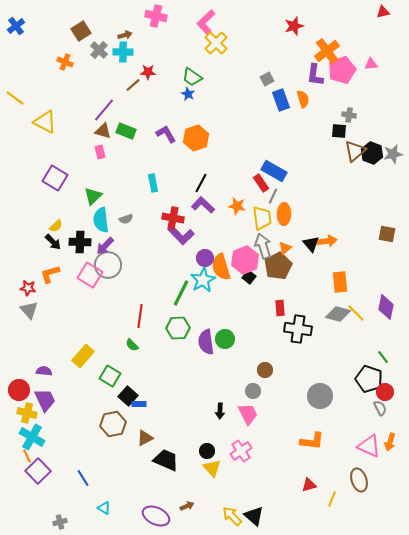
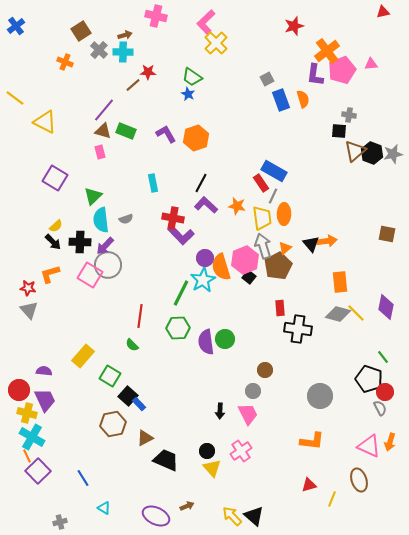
purple L-shape at (203, 205): moved 3 px right
blue rectangle at (139, 404): rotated 48 degrees clockwise
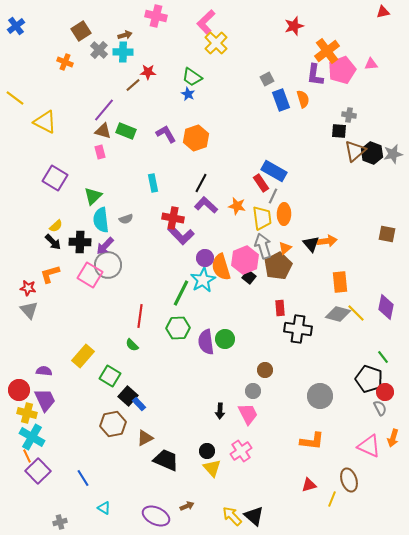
orange arrow at (390, 442): moved 3 px right, 4 px up
brown ellipse at (359, 480): moved 10 px left
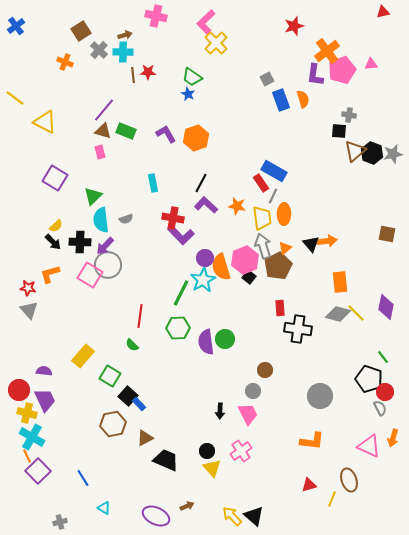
brown line at (133, 85): moved 10 px up; rotated 56 degrees counterclockwise
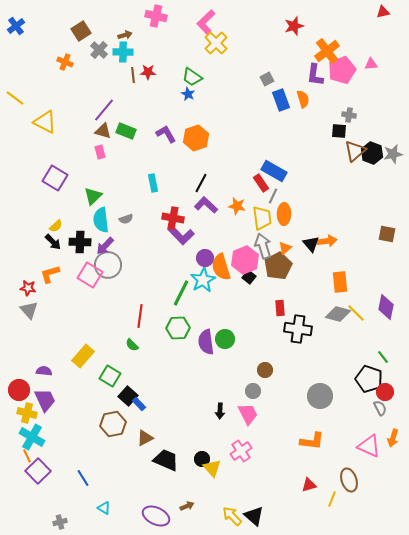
black circle at (207, 451): moved 5 px left, 8 px down
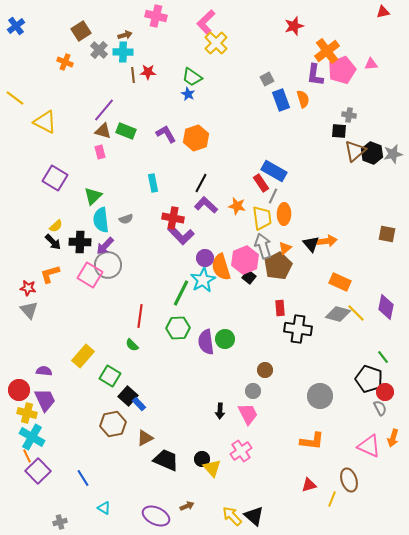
orange rectangle at (340, 282): rotated 60 degrees counterclockwise
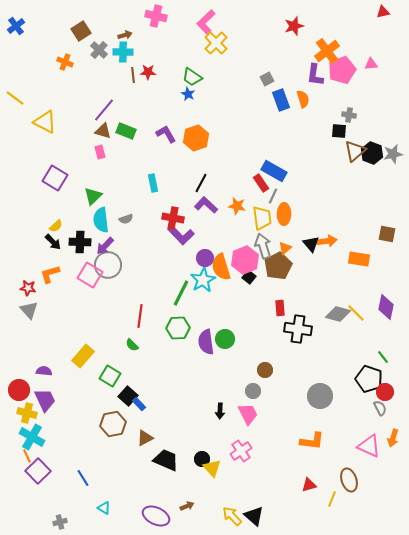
orange rectangle at (340, 282): moved 19 px right, 23 px up; rotated 15 degrees counterclockwise
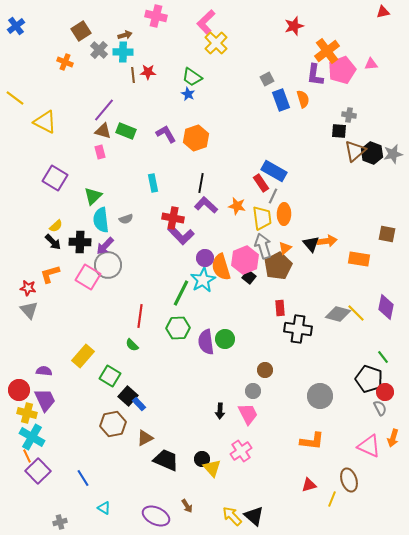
black line at (201, 183): rotated 18 degrees counterclockwise
pink square at (90, 275): moved 2 px left, 2 px down
brown arrow at (187, 506): rotated 80 degrees clockwise
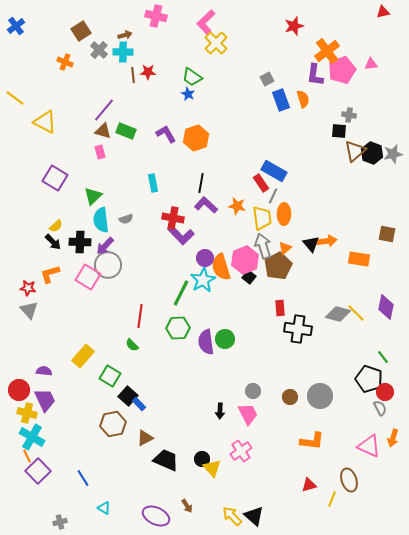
brown circle at (265, 370): moved 25 px right, 27 px down
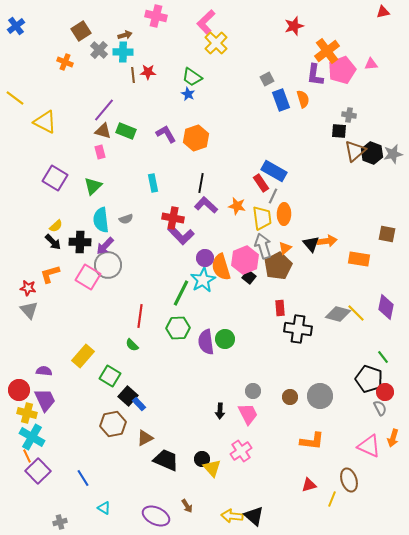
green triangle at (93, 196): moved 10 px up
yellow arrow at (232, 516): rotated 40 degrees counterclockwise
